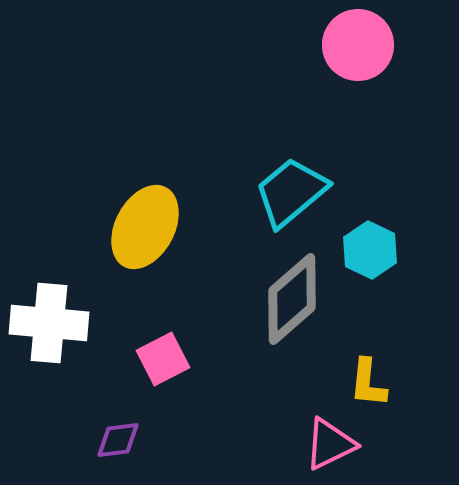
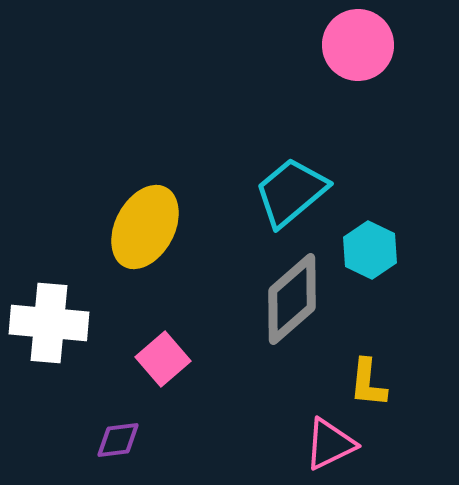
pink square: rotated 14 degrees counterclockwise
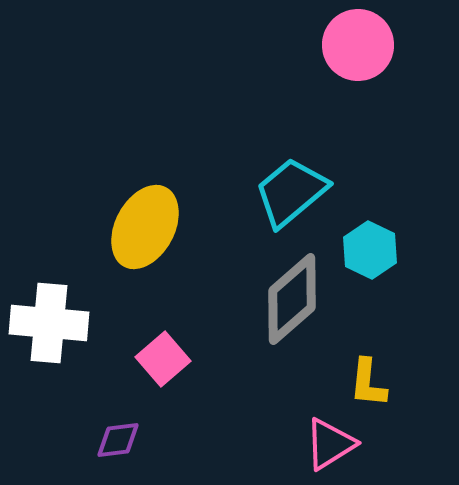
pink triangle: rotated 6 degrees counterclockwise
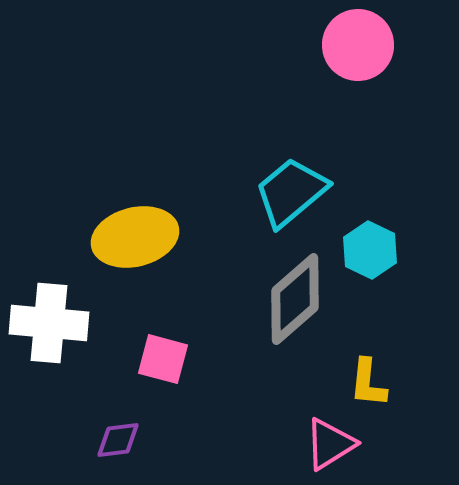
yellow ellipse: moved 10 px left, 10 px down; rotated 48 degrees clockwise
gray diamond: moved 3 px right
pink square: rotated 34 degrees counterclockwise
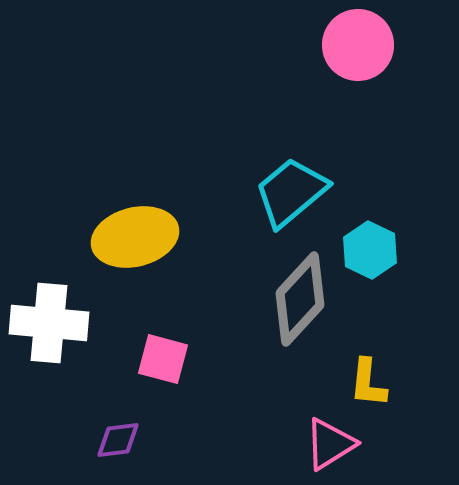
gray diamond: moved 5 px right; rotated 6 degrees counterclockwise
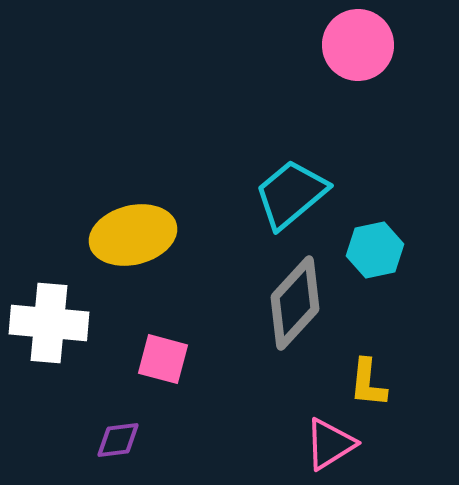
cyan trapezoid: moved 2 px down
yellow ellipse: moved 2 px left, 2 px up
cyan hexagon: moved 5 px right; rotated 22 degrees clockwise
gray diamond: moved 5 px left, 4 px down
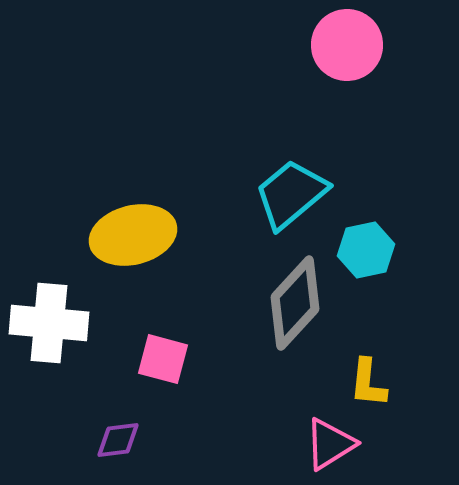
pink circle: moved 11 px left
cyan hexagon: moved 9 px left
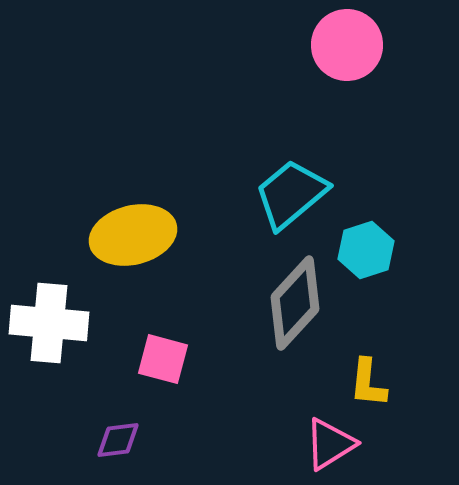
cyan hexagon: rotated 6 degrees counterclockwise
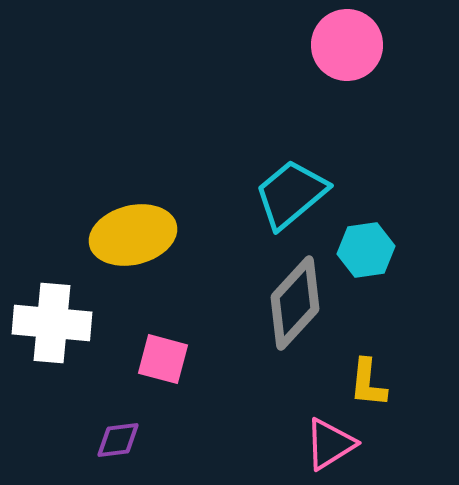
cyan hexagon: rotated 10 degrees clockwise
white cross: moved 3 px right
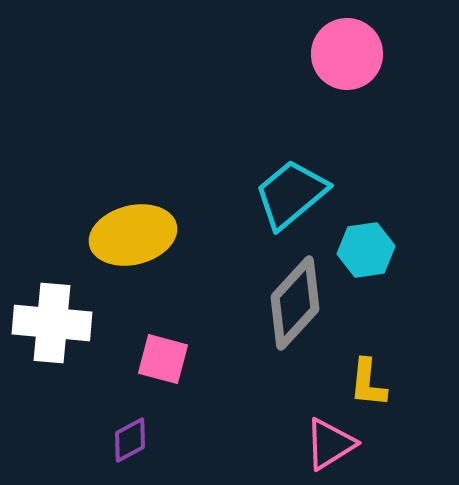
pink circle: moved 9 px down
purple diamond: moved 12 px right; rotated 21 degrees counterclockwise
